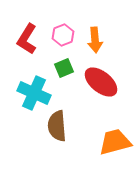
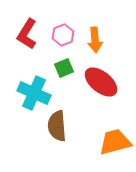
red L-shape: moved 5 px up
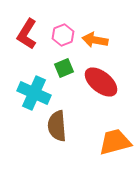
orange arrow: rotated 105 degrees clockwise
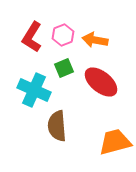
red L-shape: moved 5 px right, 3 px down
cyan cross: moved 3 px up
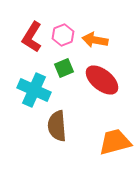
red ellipse: moved 1 px right, 2 px up
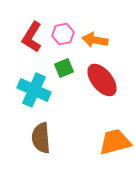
pink hexagon: moved 1 px up; rotated 10 degrees clockwise
red ellipse: rotated 12 degrees clockwise
brown semicircle: moved 16 px left, 12 px down
